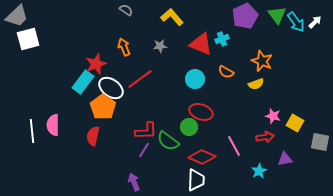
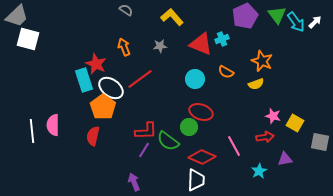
white square: rotated 30 degrees clockwise
red star: rotated 25 degrees counterclockwise
cyan rectangle: moved 1 px right, 2 px up; rotated 55 degrees counterclockwise
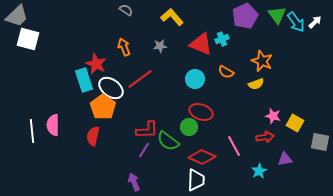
red L-shape: moved 1 px right, 1 px up
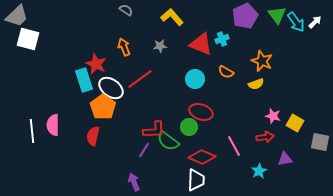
red L-shape: moved 7 px right
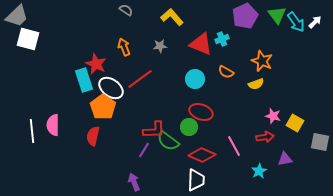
red diamond: moved 2 px up
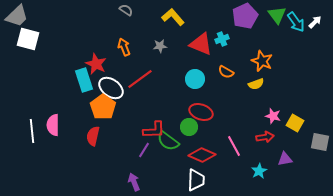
yellow L-shape: moved 1 px right
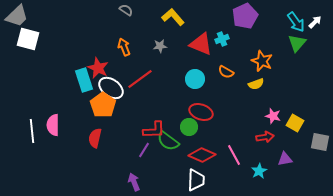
green triangle: moved 20 px right, 28 px down; rotated 18 degrees clockwise
red star: moved 2 px right, 4 px down
orange pentagon: moved 2 px up
red semicircle: moved 2 px right, 2 px down
pink line: moved 9 px down
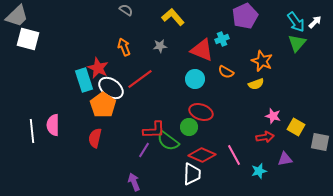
red triangle: moved 1 px right, 6 px down
yellow square: moved 1 px right, 4 px down
cyan star: rotated 14 degrees clockwise
white trapezoid: moved 4 px left, 6 px up
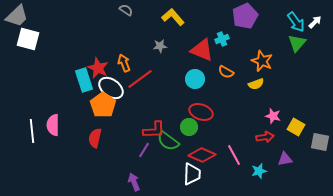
orange arrow: moved 16 px down
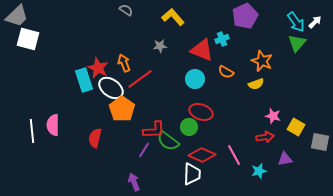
orange pentagon: moved 19 px right, 4 px down
